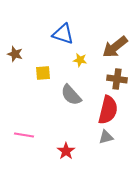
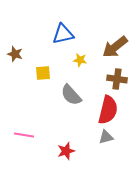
blue triangle: rotated 30 degrees counterclockwise
red star: rotated 18 degrees clockwise
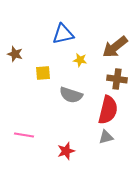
gray semicircle: rotated 30 degrees counterclockwise
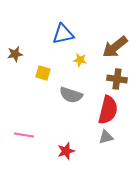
brown star: rotated 28 degrees counterclockwise
yellow square: rotated 21 degrees clockwise
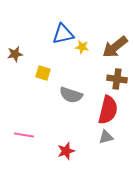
yellow star: moved 2 px right, 13 px up
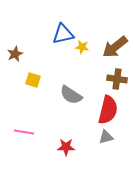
brown star: rotated 14 degrees counterclockwise
yellow square: moved 10 px left, 7 px down
gray semicircle: rotated 15 degrees clockwise
pink line: moved 3 px up
red star: moved 4 px up; rotated 18 degrees clockwise
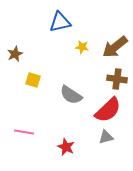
blue triangle: moved 3 px left, 12 px up
red semicircle: rotated 32 degrees clockwise
red star: rotated 24 degrees clockwise
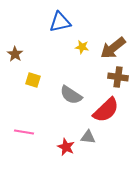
brown arrow: moved 2 px left, 1 px down
brown star: rotated 14 degrees counterclockwise
brown cross: moved 1 px right, 2 px up
red semicircle: moved 2 px left
gray triangle: moved 18 px left; rotated 21 degrees clockwise
